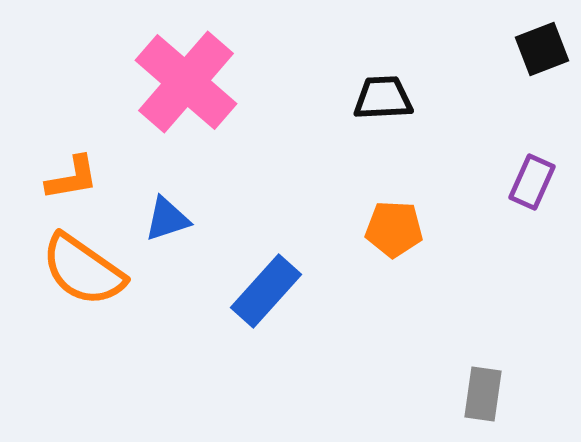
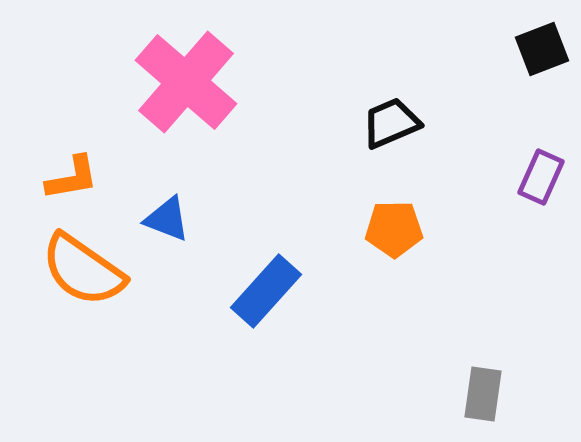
black trapezoid: moved 8 px right, 25 px down; rotated 20 degrees counterclockwise
purple rectangle: moved 9 px right, 5 px up
blue triangle: rotated 39 degrees clockwise
orange pentagon: rotated 4 degrees counterclockwise
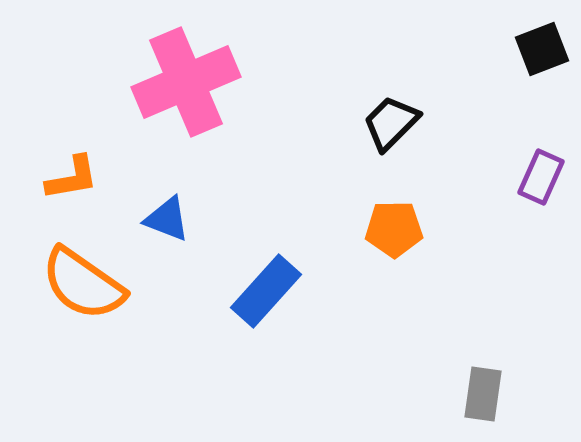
pink cross: rotated 26 degrees clockwise
black trapezoid: rotated 22 degrees counterclockwise
orange semicircle: moved 14 px down
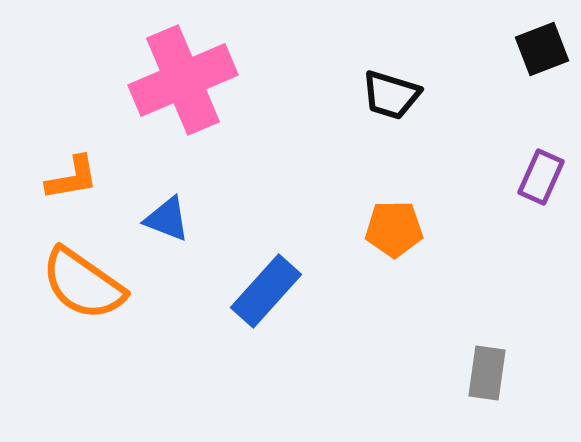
pink cross: moved 3 px left, 2 px up
black trapezoid: moved 28 px up; rotated 118 degrees counterclockwise
gray rectangle: moved 4 px right, 21 px up
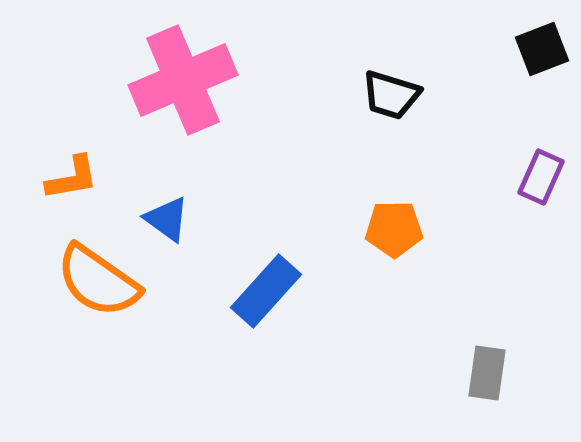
blue triangle: rotated 15 degrees clockwise
orange semicircle: moved 15 px right, 3 px up
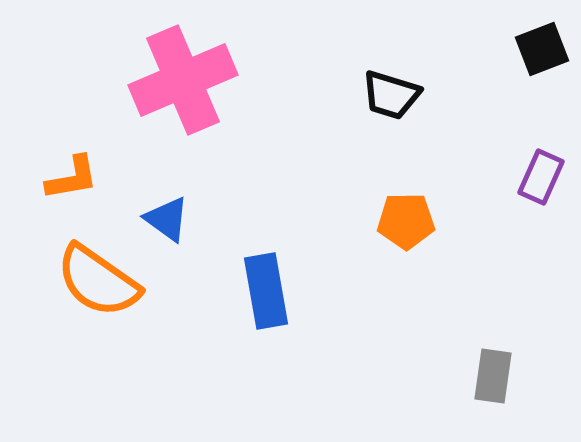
orange pentagon: moved 12 px right, 8 px up
blue rectangle: rotated 52 degrees counterclockwise
gray rectangle: moved 6 px right, 3 px down
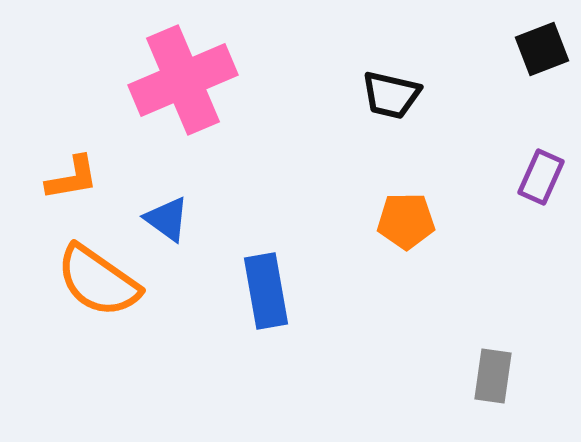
black trapezoid: rotated 4 degrees counterclockwise
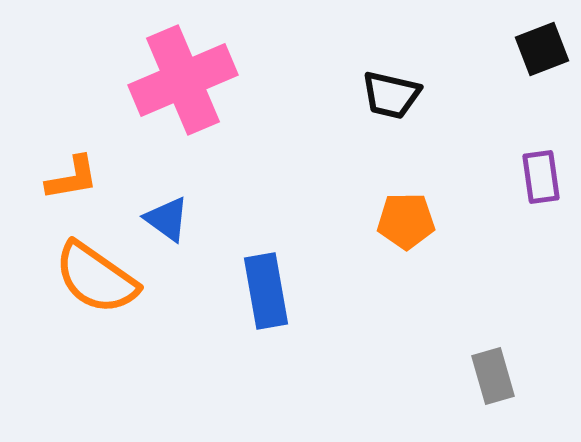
purple rectangle: rotated 32 degrees counterclockwise
orange semicircle: moved 2 px left, 3 px up
gray rectangle: rotated 24 degrees counterclockwise
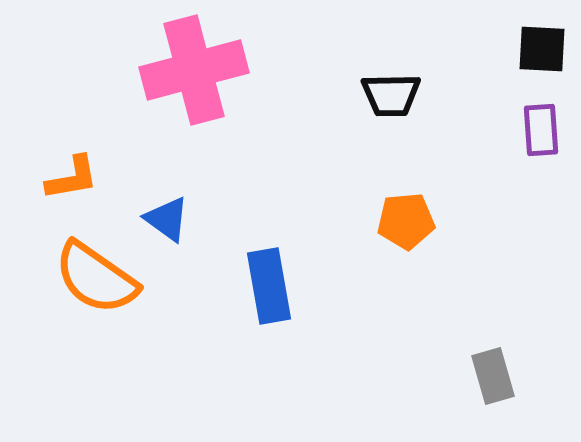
black square: rotated 24 degrees clockwise
pink cross: moved 11 px right, 10 px up; rotated 8 degrees clockwise
black trapezoid: rotated 14 degrees counterclockwise
purple rectangle: moved 47 px up; rotated 4 degrees clockwise
orange pentagon: rotated 4 degrees counterclockwise
blue rectangle: moved 3 px right, 5 px up
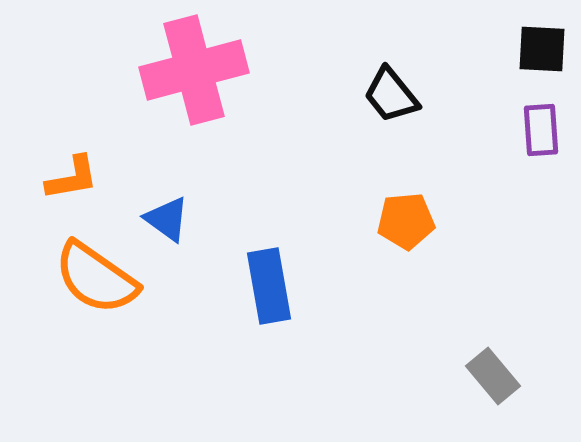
black trapezoid: rotated 52 degrees clockwise
gray rectangle: rotated 24 degrees counterclockwise
